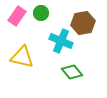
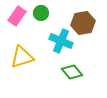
yellow triangle: rotated 30 degrees counterclockwise
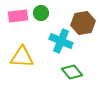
pink rectangle: moved 1 px right; rotated 48 degrees clockwise
yellow triangle: rotated 20 degrees clockwise
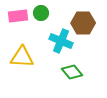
brown hexagon: rotated 10 degrees clockwise
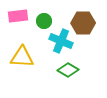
green circle: moved 3 px right, 8 px down
green diamond: moved 4 px left, 2 px up; rotated 20 degrees counterclockwise
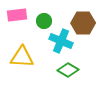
pink rectangle: moved 1 px left, 1 px up
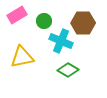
pink rectangle: rotated 24 degrees counterclockwise
yellow triangle: rotated 15 degrees counterclockwise
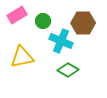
green circle: moved 1 px left
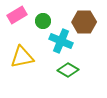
brown hexagon: moved 1 px right, 1 px up
